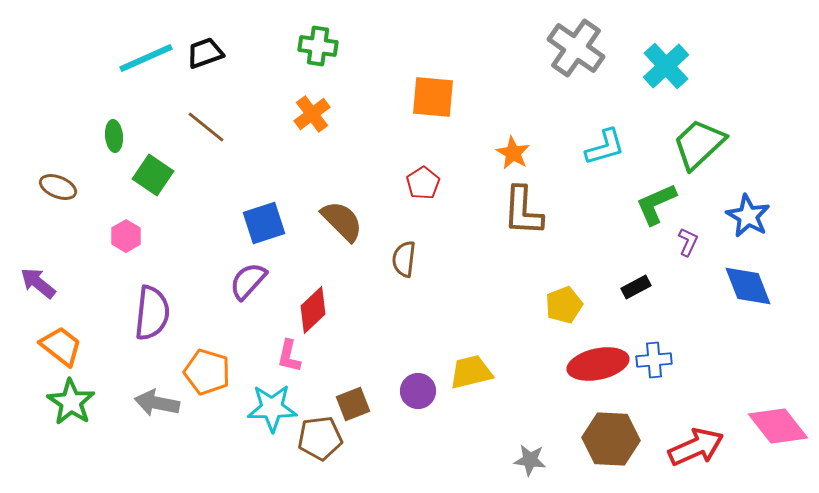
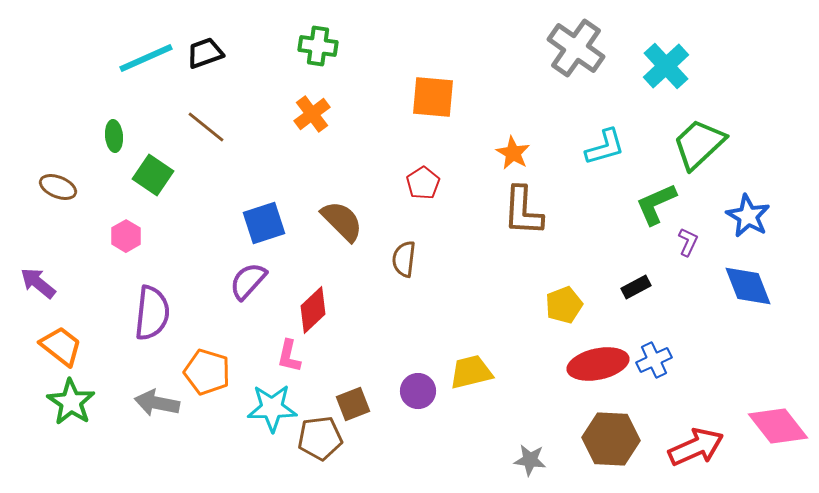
blue cross at (654, 360): rotated 20 degrees counterclockwise
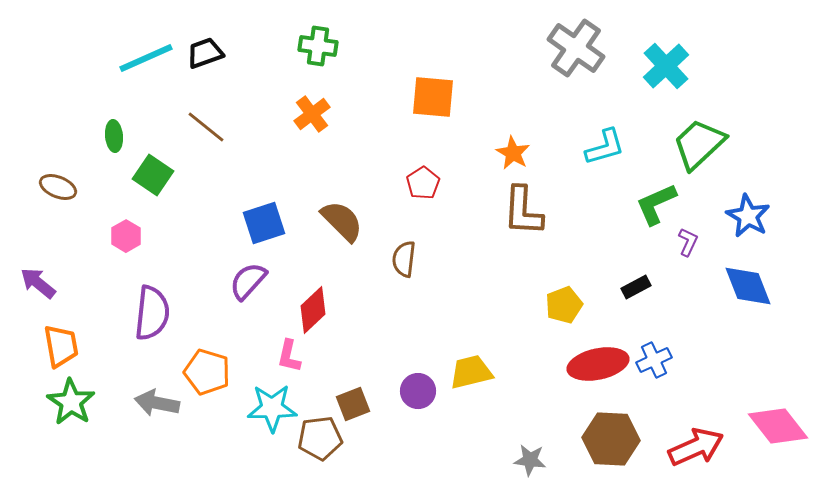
orange trapezoid at (61, 346): rotated 42 degrees clockwise
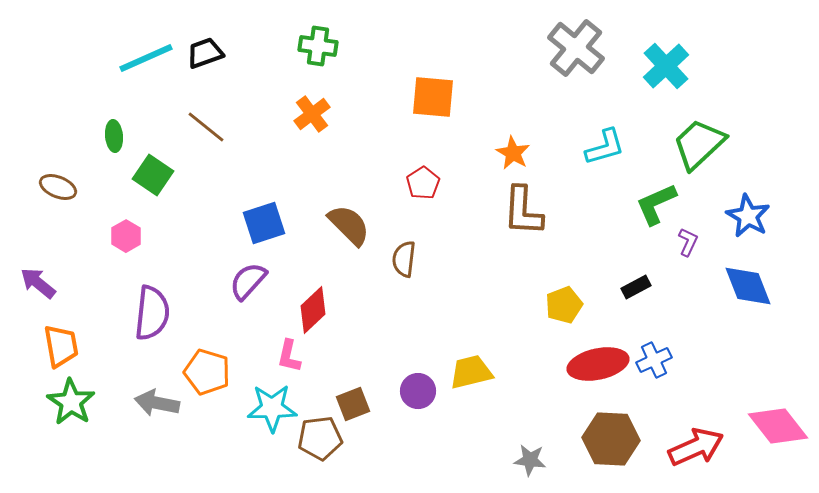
gray cross at (576, 48): rotated 4 degrees clockwise
brown semicircle at (342, 221): moved 7 px right, 4 px down
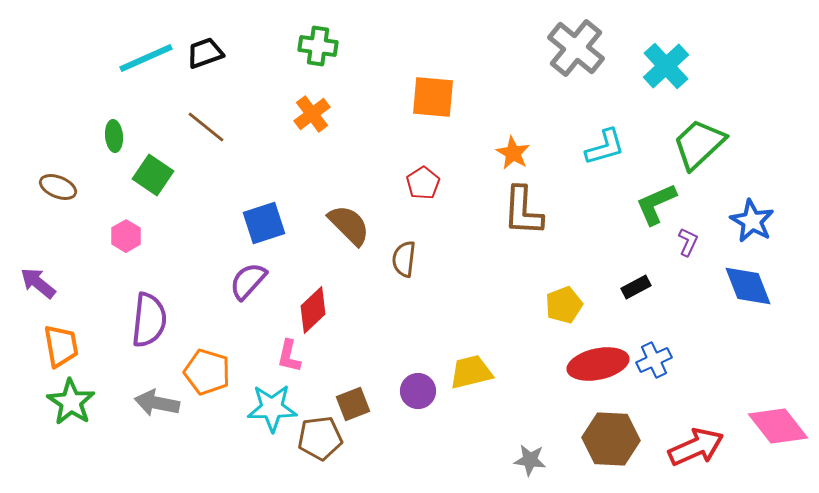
blue star at (748, 216): moved 4 px right, 5 px down
purple semicircle at (152, 313): moved 3 px left, 7 px down
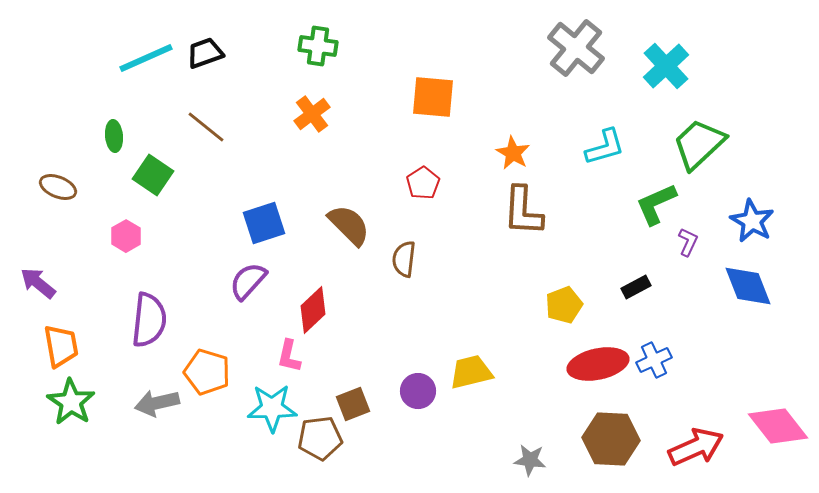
gray arrow at (157, 403): rotated 24 degrees counterclockwise
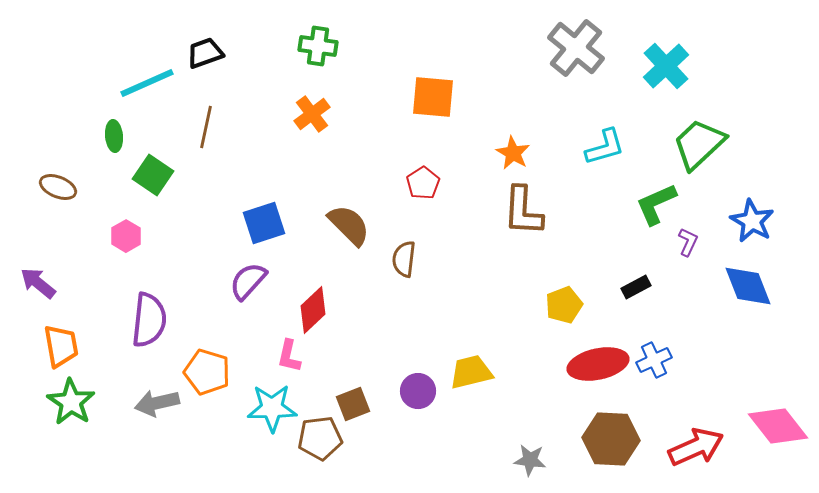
cyan line at (146, 58): moved 1 px right, 25 px down
brown line at (206, 127): rotated 63 degrees clockwise
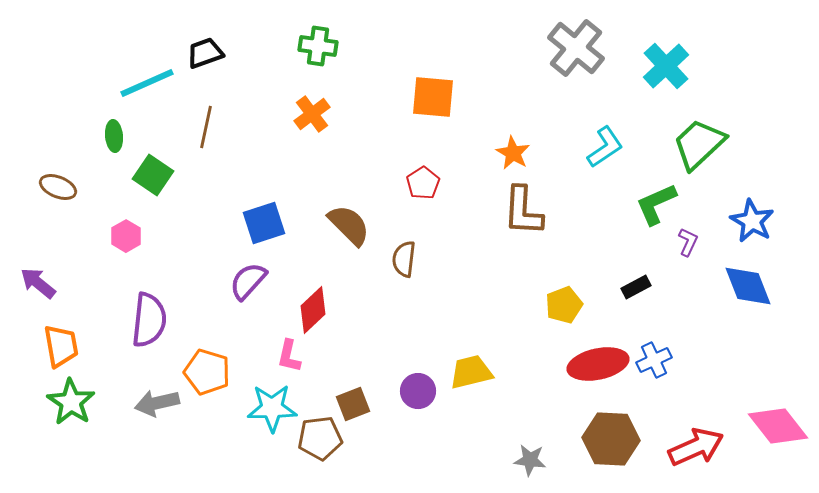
cyan L-shape at (605, 147): rotated 18 degrees counterclockwise
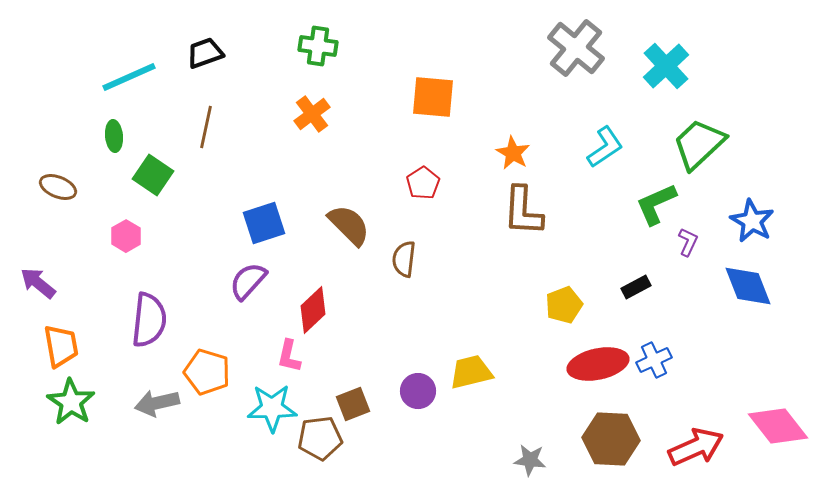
cyan line at (147, 83): moved 18 px left, 6 px up
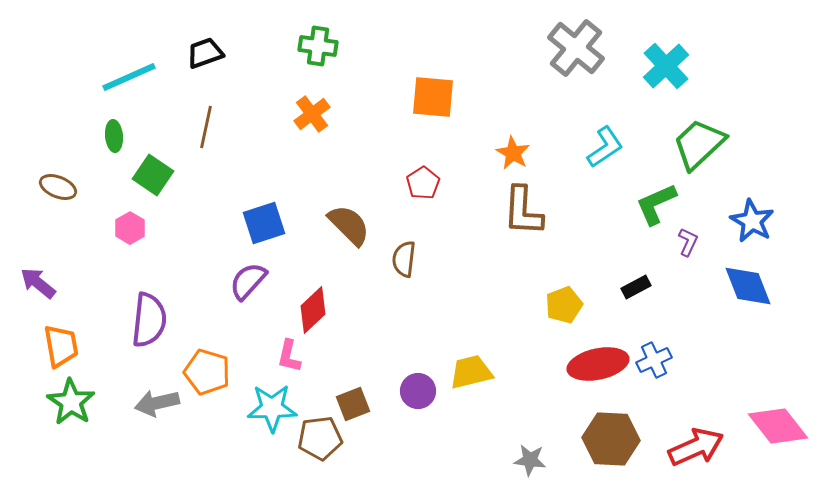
pink hexagon at (126, 236): moved 4 px right, 8 px up
